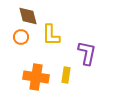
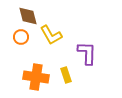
yellow L-shape: rotated 30 degrees counterclockwise
purple L-shape: rotated 10 degrees counterclockwise
yellow rectangle: rotated 28 degrees counterclockwise
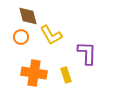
orange cross: moved 2 px left, 4 px up
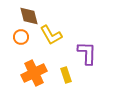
brown diamond: moved 1 px right
orange cross: rotated 35 degrees counterclockwise
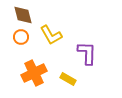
brown diamond: moved 6 px left, 1 px up
yellow rectangle: moved 2 px right, 4 px down; rotated 42 degrees counterclockwise
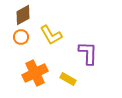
brown diamond: rotated 75 degrees clockwise
purple L-shape: moved 1 px right
orange cross: moved 1 px right
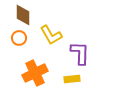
brown diamond: rotated 60 degrees counterclockwise
orange circle: moved 2 px left, 1 px down
purple L-shape: moved 8 px left
yellow rectangle: moved 4 px right; rotated 35 degrees counterclockwise
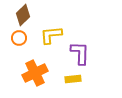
brown diamond: rotated 45 degrees clockwise
yellow L-shape: rotated 115 degrees clockwise
yellow rectangle: moved 1 px right
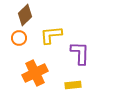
brown diamond: moved 2 px right
yellow rectangle: moved 6 px down
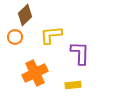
orange circle: moved 4 px left, 1 px up
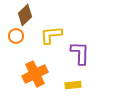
orange circle: moved 1 px right, 1 px up
orange cross: moved 1 px down
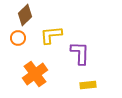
orange circle: moved 2 px right, 2 px down
orange cross: rotated 10 degrees counterclockwise
yellow rectangle: moved 15 px right
